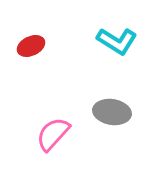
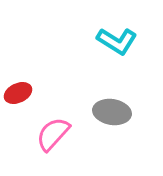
red ellipse: moved 13 px left, 47 px down
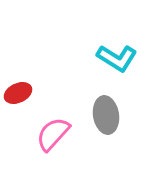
cyan L-shape: moved 17 px down
gray ellipse: moved 6 px left, 3 px down; rotated 72 degrees clockwise
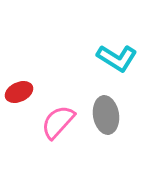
red ellipse: moved 1 px right, 1 px up
pink semicircle: moved 5 px right, 12 px up
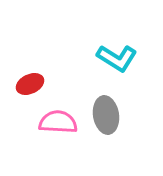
red ellipse: moved 11 px right, 8 px up
pink semicircle: rotated 51 degrees clockwise
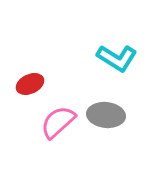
gray ellipse: rotated 75 degrees counterclockwise
pink semicircle: rotated 45 degrees counterclockwise
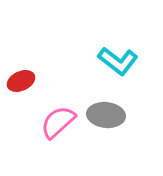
cyan L-shape: moved 1 px right, 3 px down; rotated 6 degrees clockwise
red ellipse: moved 9 px left, 3 px up
